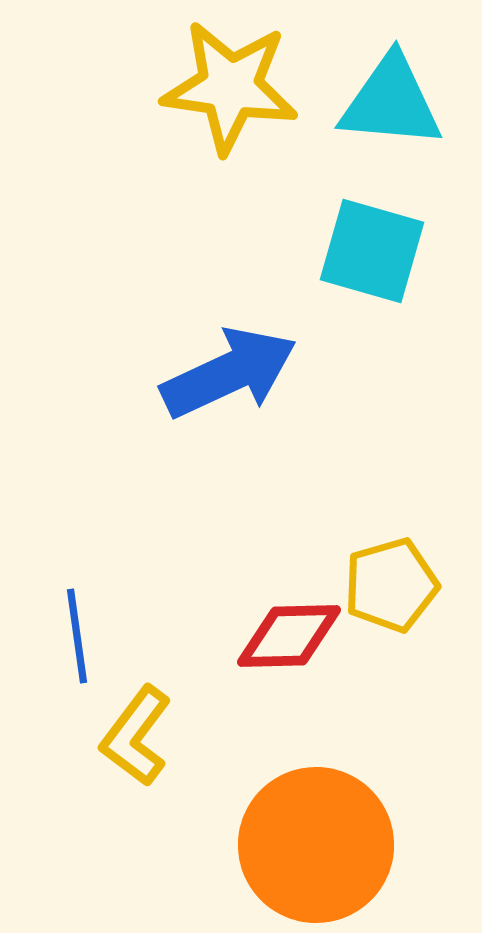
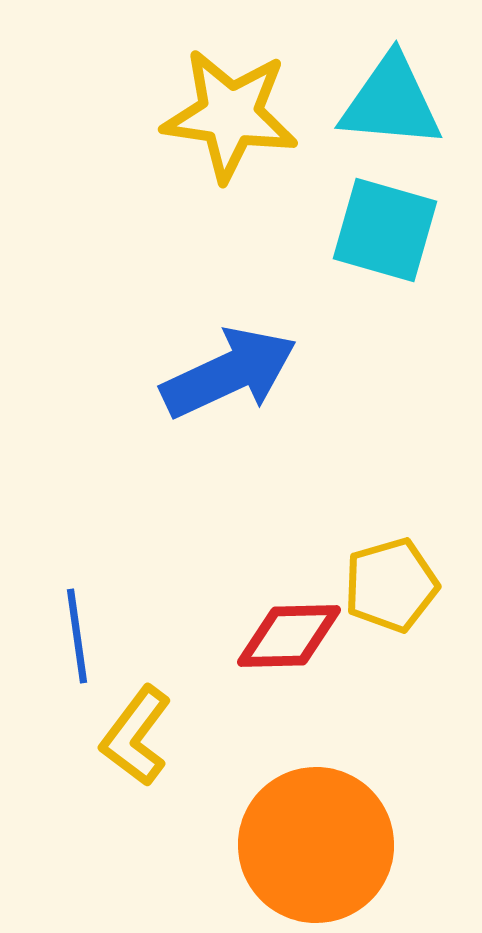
yellow star: moved 28 px down
cyan square: moved 13 px right, 21 px up
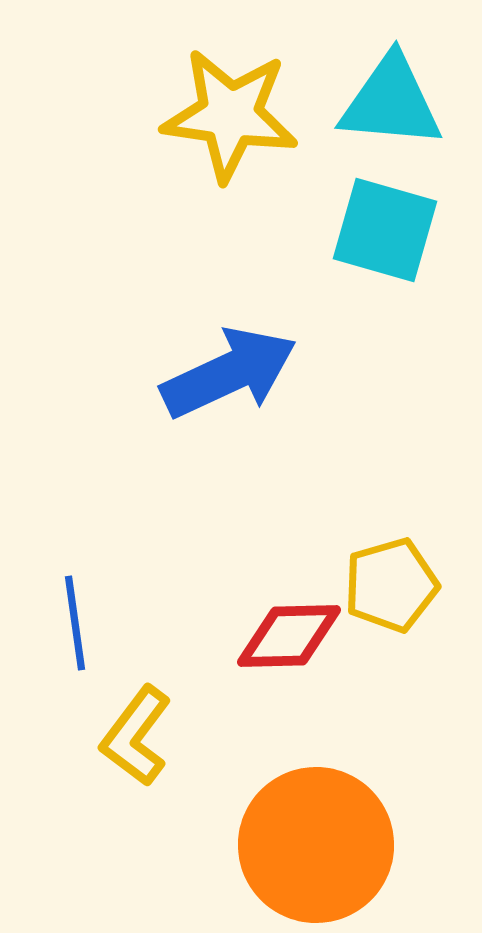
blue line: moved 2 px left, 13 px up
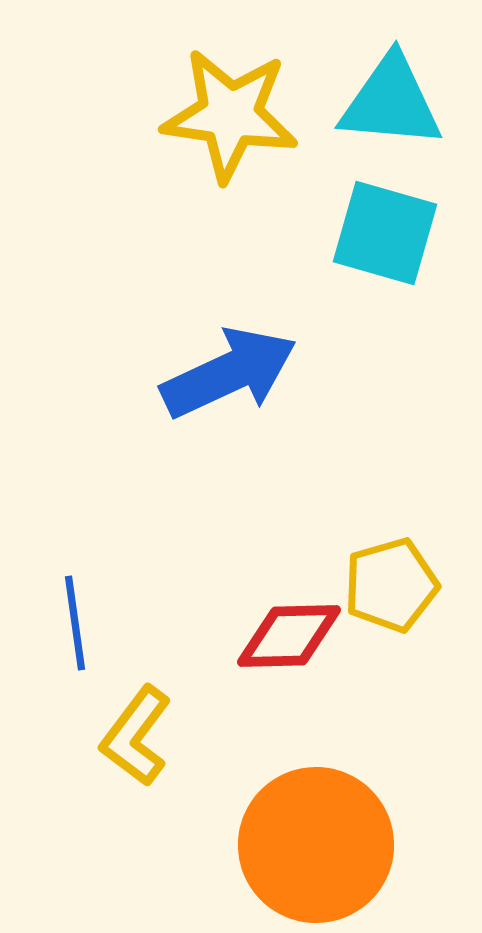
cyan square: moved 3 px down
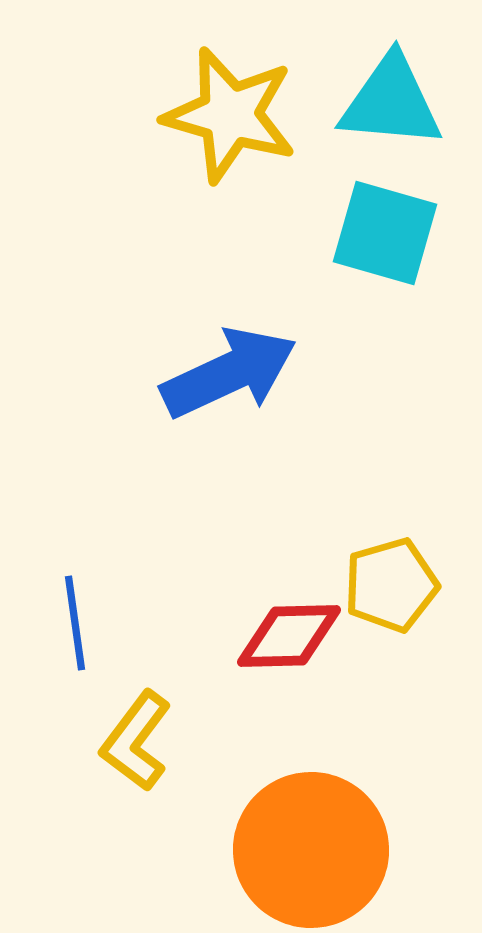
yellow star: rotated 8 degrees clockwise
yellow L-shape: moved 5 px down
orange circle: moved 5 px left, 5 px down
